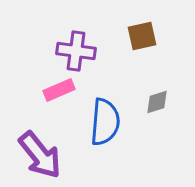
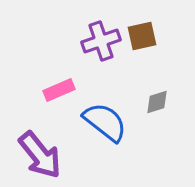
purple cross: moved 25 px right, 10 px up; rotated 27 degrees counterclockwise
blue semicircle: rotated 57 degrees counterclockwise
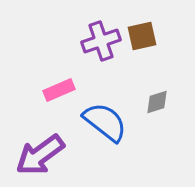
purple arrow: rotated 93 degrees clockwise
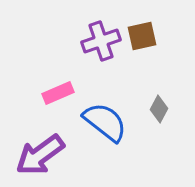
pink rectangle: moved 1 px left, 3 px down
gray diamond: moved 2 px right, 7 px down; rotated 44 degrees counterclockwise
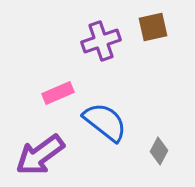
brown square: moved 11 px right, 9 px up
gray diamond: moved 42 px down
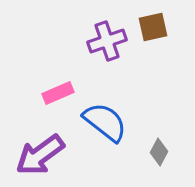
purple cross: moved 6 px right
gray diamond: moved 1 px down
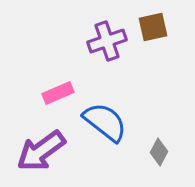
purple arrow: moved 1 px right, 4 px up
